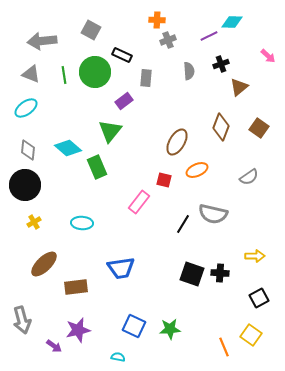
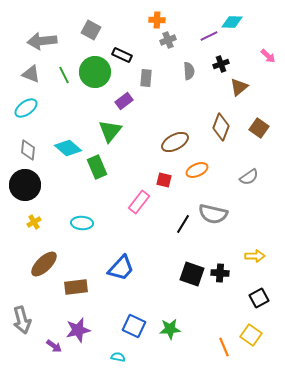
green line at (64, 75): rotated 18 degrees counterclockwise
brown ellipse at (177, 142): moved 2 px left; rotated 32 degrees clockwise
blue trapezoid at (121, 268): rotated 40 degrees counterclockwise
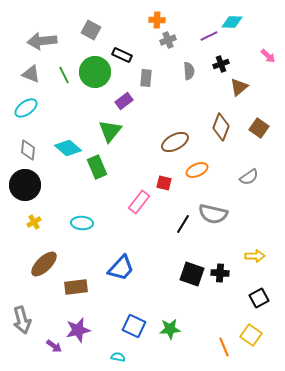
red square at (164, 180): moved 3 px down
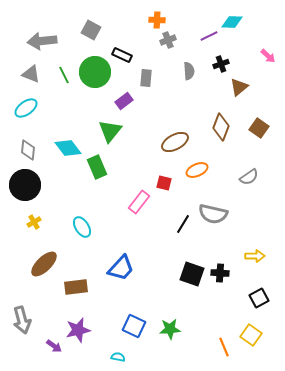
cyan diamond at (68, 148): rotated 12 degrees clockwise
cyan ellipse at (82, 223): moved 4 px down; rotated 55 degrees clockwise
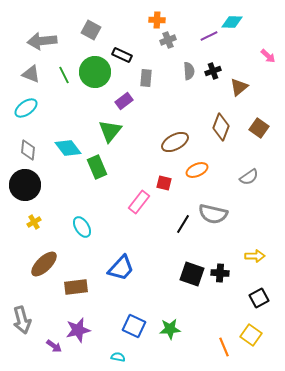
black cross at (221, 64): moved 8 px left, 7 px down
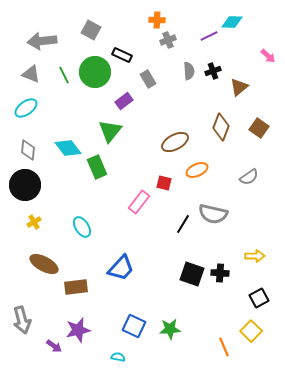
gray rectangle at (146, 78): moved 2 px right, 1 px down; rotated 36 degrees counterclockwise
brown ellipse at (44, 264): rotated 72 degrees clockwise
yellow square at (251, 335): moved 4 px up; rotated 10 degrees clockwise
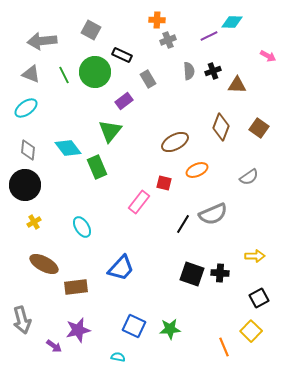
pink arrow at (268, 56): rotated 14 degrees counterclockwise
brown triangle at (239, 87): moved 2 px left, 2 px up; rotated 42 degrees clockwise
gray semicircle at (213, 214): rotated 36 degrees counterclockwise
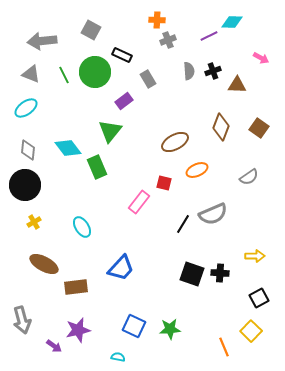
pink arrow at (268, 56): moved 7 px left, 2 px down
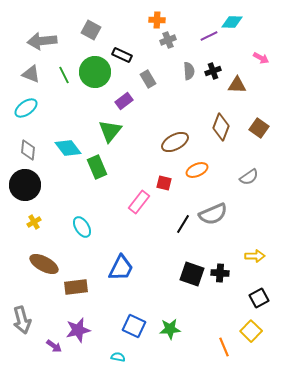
blue trapezoid at (121, 268): rotated 16 degrees counterclockwise
